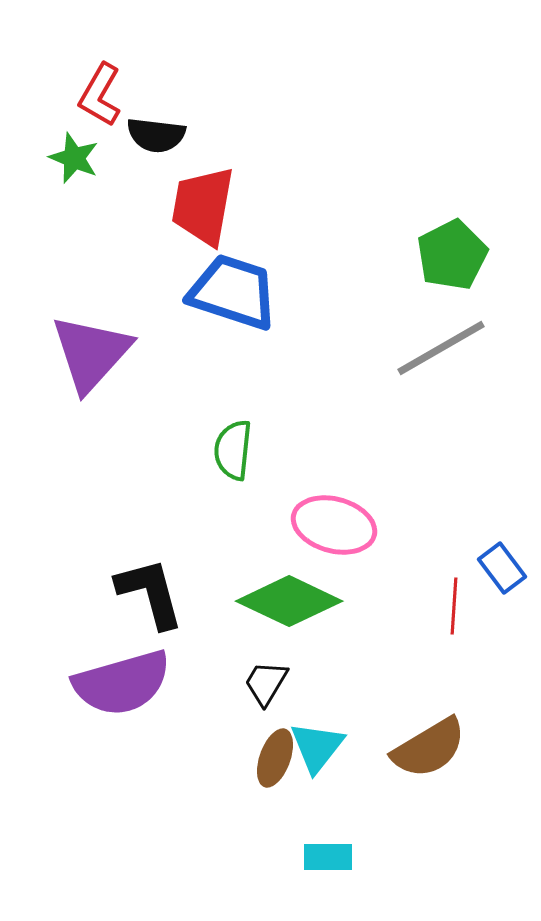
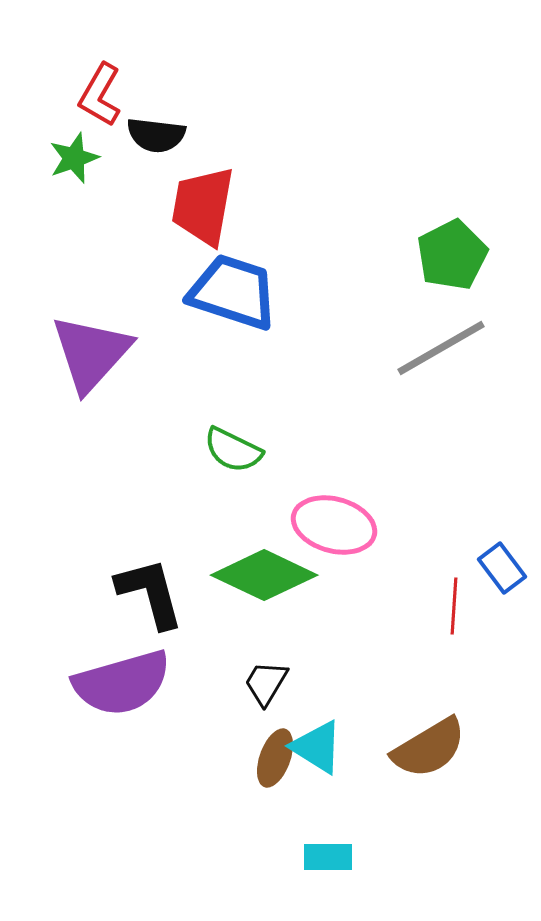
green star: rotated 30 degrees clockwise
green semicircle: rotated 70 degrees counterclockwise
green diamond: moved 25 px left, 26 px up
cyan triangle: rotated 36 degrees counterclockwise
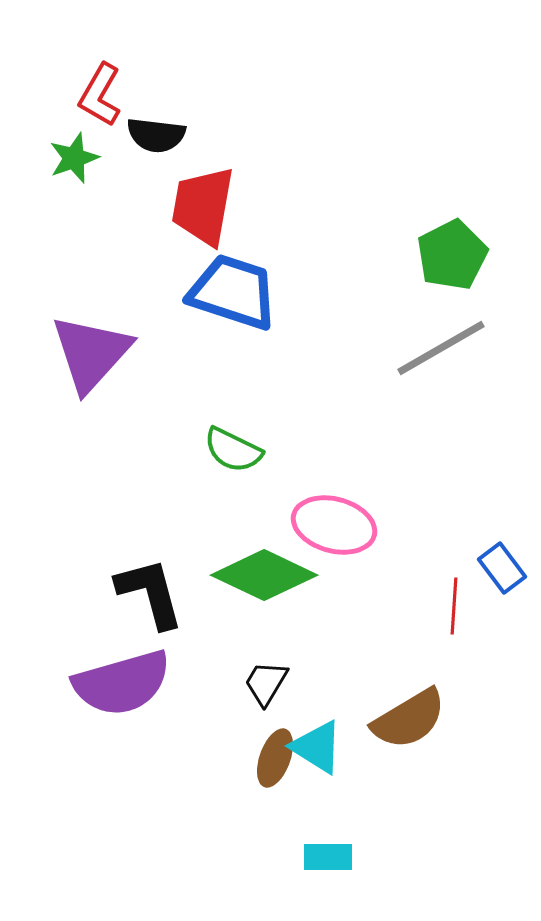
brown semicircle: moved 20 px left, 29 px up
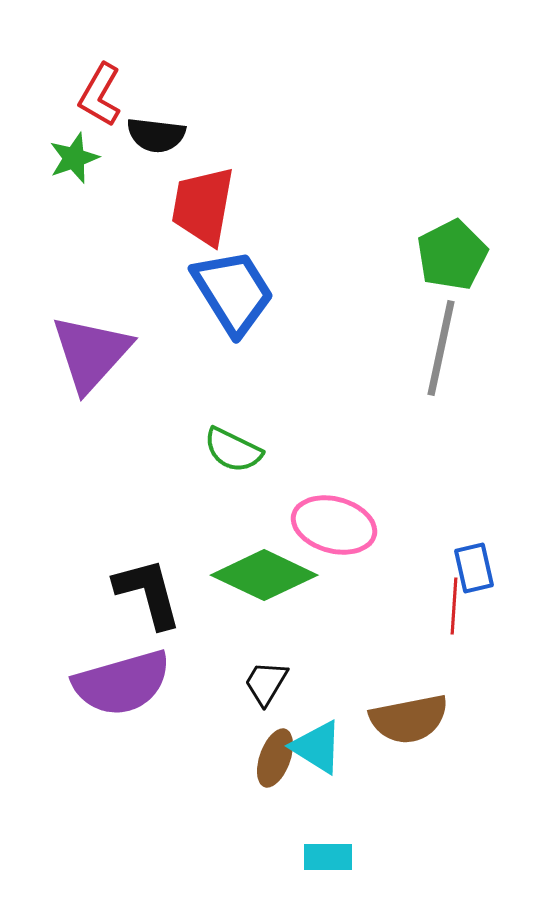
blue trapezoid: rotated 40 degrees clockwise
gray line: rotated 48 degrees counterclockwise
blue rectangle: moved 28 px left; rotated 24 degrees clockwise
black L-shape: moved 2 px left
brown semicircle: rotated 20 degrees clockwise
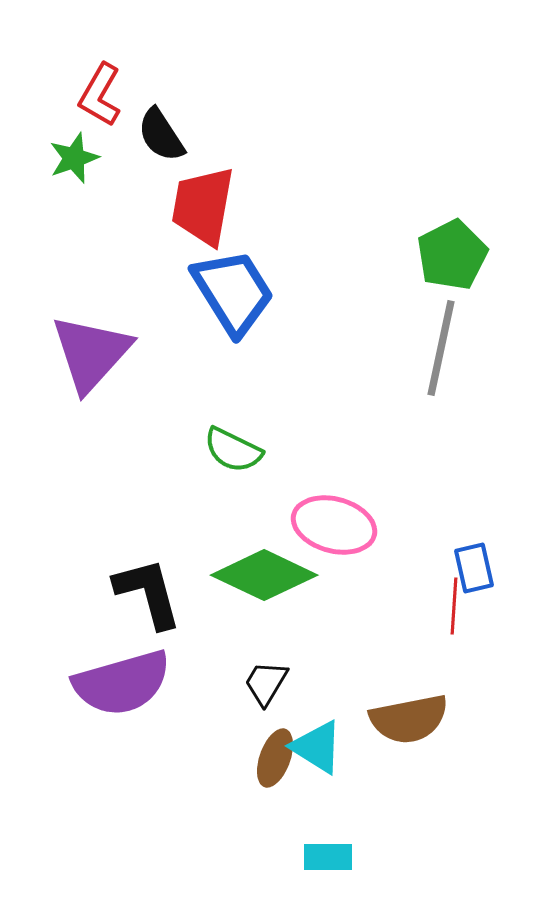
black semicircle: moved 5 px right; rotated 50 degrees clockwise
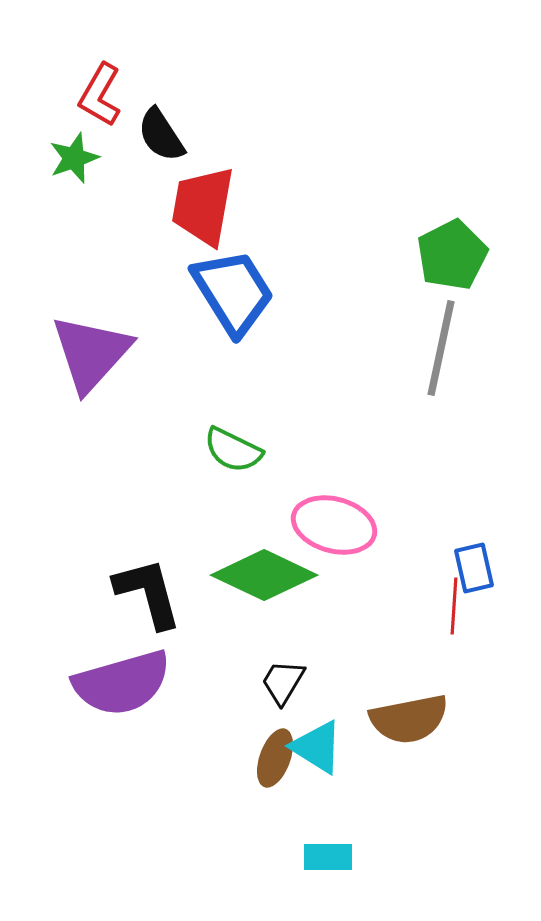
black trapezoid: moved 17 px right, 1 px up
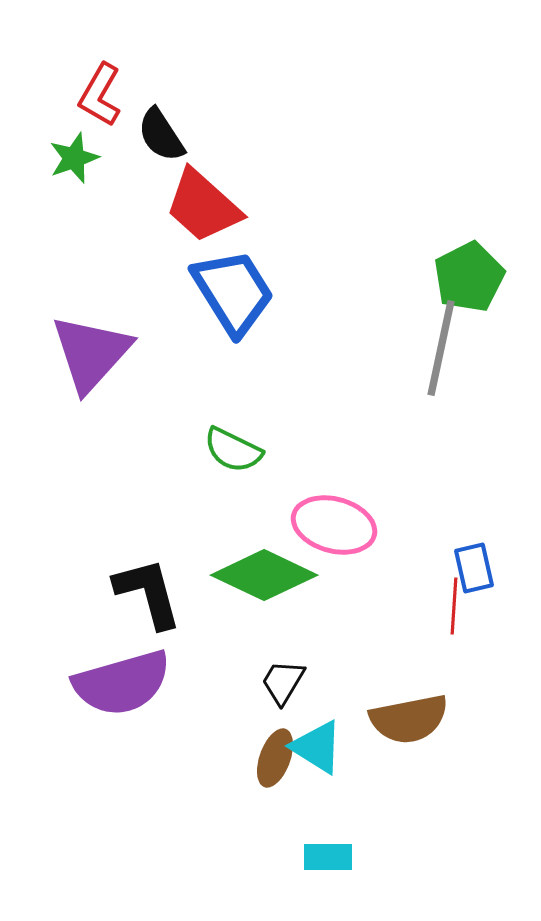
red trapezoid: rotated 58 degrees counterclockwise
green pentagon: moved 17 px right, 22 px down
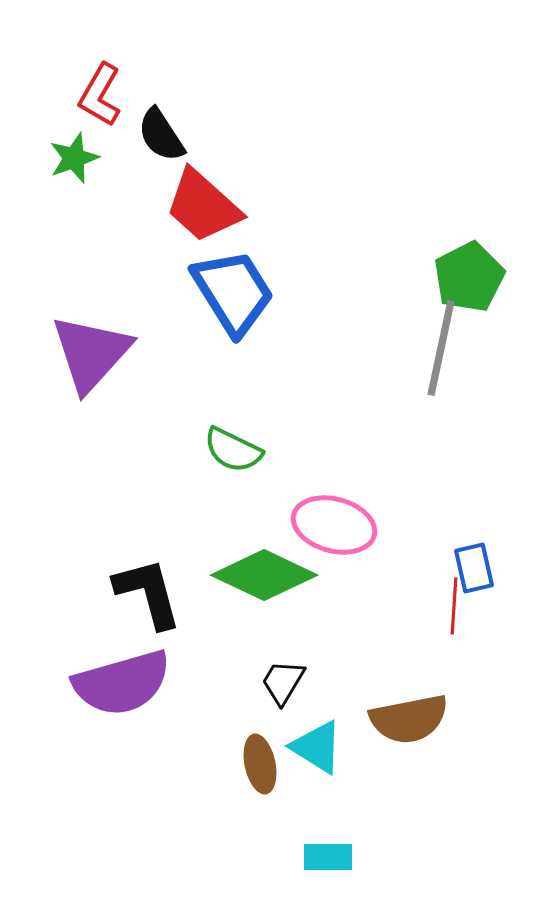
brown ellipse: moved 15 px left, 6 px down; rotated 32 degrees counterclockwise
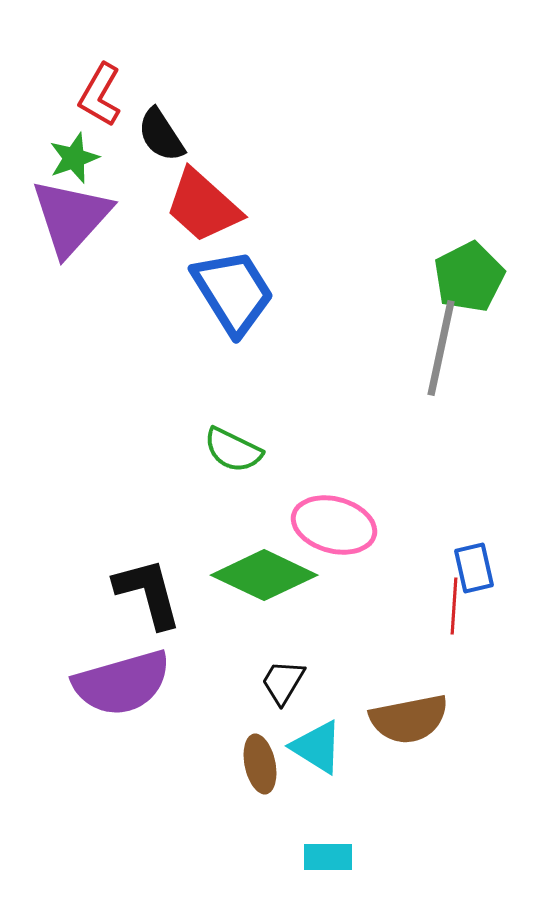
purple triangle: moved 20 px left, 136 px up
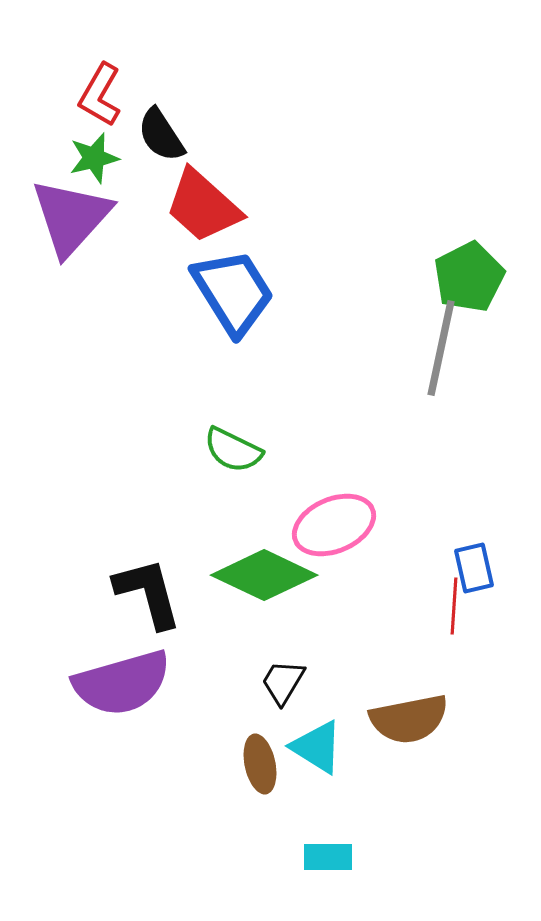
green star: moved 20 px right; rotated 6 degrees clockwise
pink ellipse: rotated 38 degrees counterclockwise
